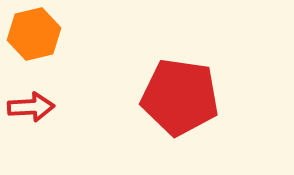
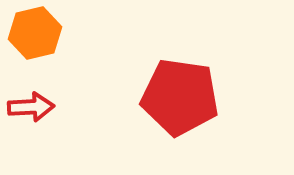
orange hexagon: moved 1 px right, 1 px up
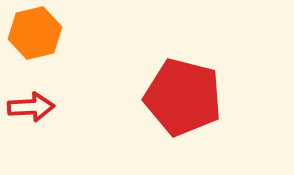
red pentagon: moved 3 px right; rotated 6 degrees clockwise
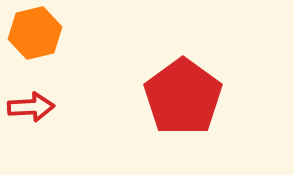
red pentagon: rotated 22 degrees clockwise
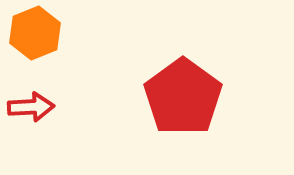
orange hexagon: rotated 9 degrees counterclockwise
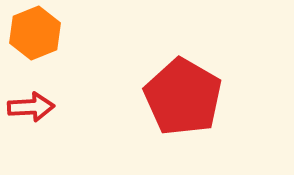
red pentagon: rotated 6 degrees counterclockwise
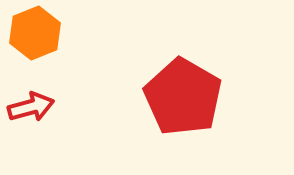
red arrow: rotated 12 degrees counterclockwise
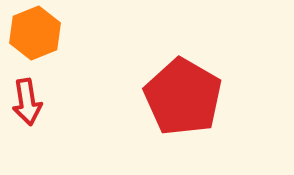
red arrow: moved 4 px left, 5 px up; rotated 96 degrees clockwise
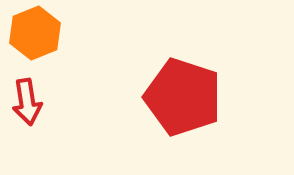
red pentagon: rotated 12 degrees counterclockwise
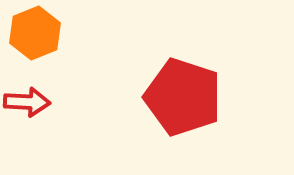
red arrow: rotated 78 degrees counterclockwise
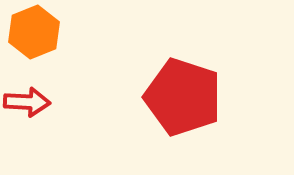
orange hexagon: moved 1 px left, 1 px up
